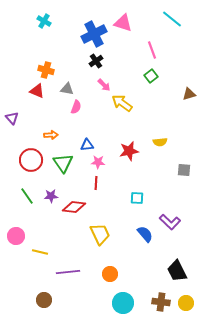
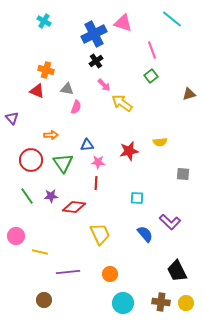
gray square: moved 1 px left, 4 px down
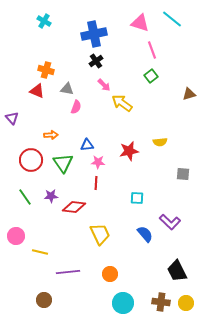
pink triangle: moved 17 px right
blue cross: rotated 15 degrees clockwise
green line: moved 2 px left, 1 px down
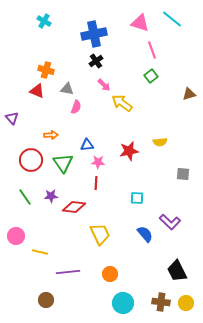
brown circle: moved 2 px right
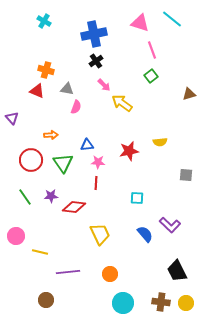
gray square: moved 3 px right, 1 px down
purple L-shape: moved 3 px down
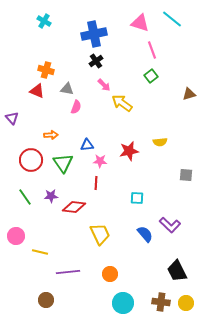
pink star: moved 2 px right, 1 px up
